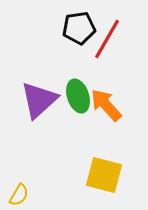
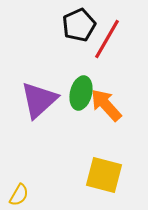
black pentagon: moved 3 px up; rotated 16 degrees counterclockwise
green ellipse: moved 3 px right, 3 px up; rotated 32 degrees clockwise
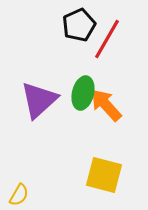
green ellipse: moved 2 px right
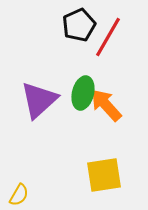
red line: moved 1 px right, 2 px up
yellow square: rotated 24 degrees counterclockwise
